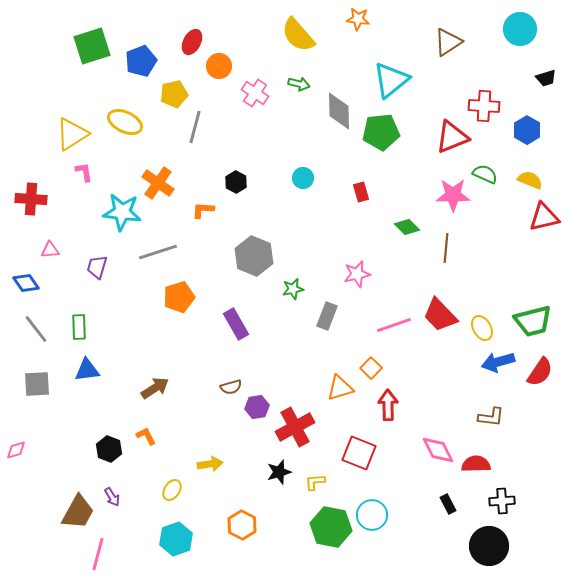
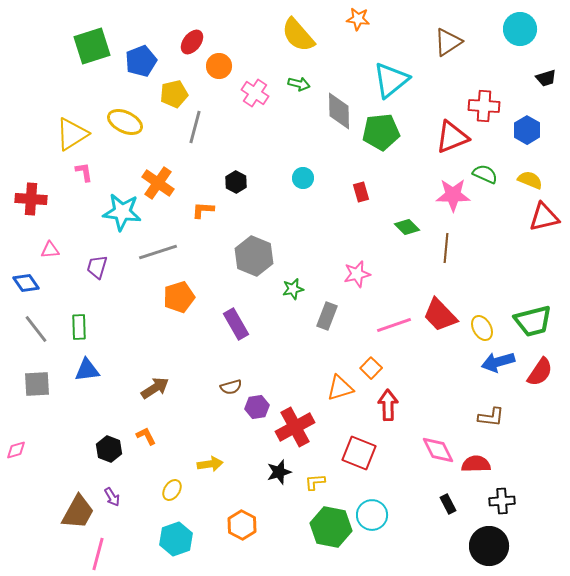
red ellipse at (192, 42): rotated 10 degrees clockwise
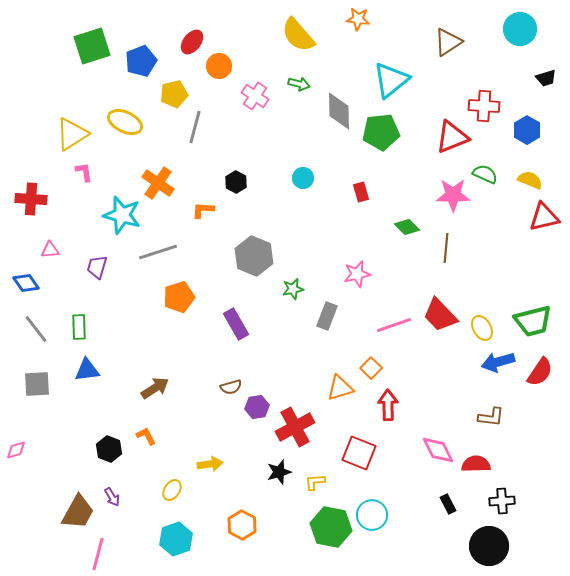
pink cross at (255, 93): moved 3 px down
cyan star at (122, 212): moved 3 px down; rotated 9 degrees clockwise
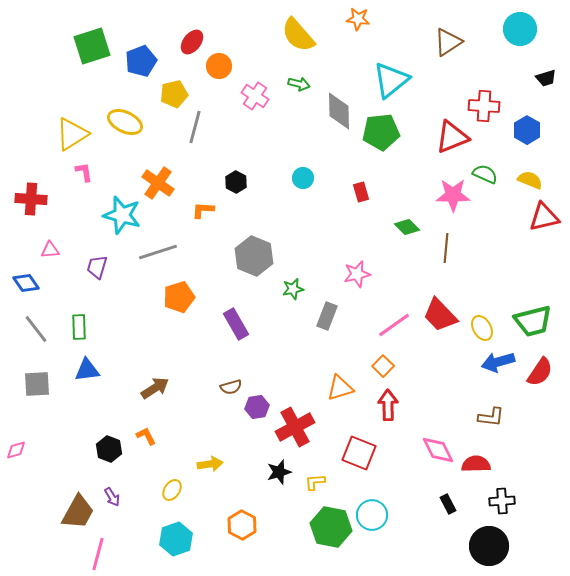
pink line at (394, 325): rotated 16 degrees counterclockwise
orange square at (371, 368): moved 12 px right, 2 px up
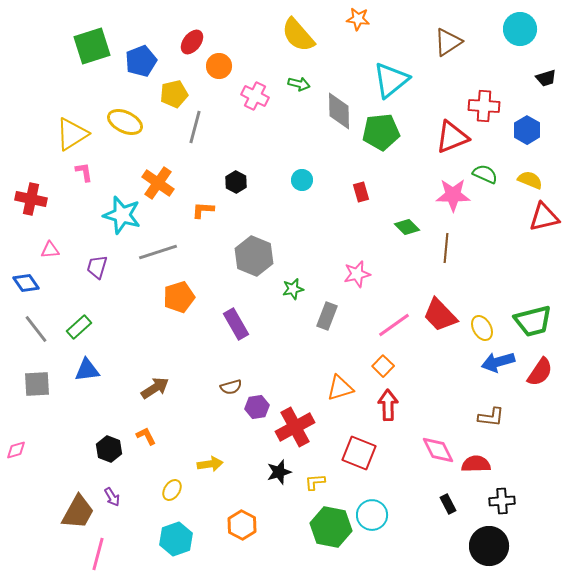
pink cross at (255, 96): rotated 8 degrees counterclockwise
cyan circle at (303, 178): moved 1 px left, 2 px down
red cross at (31, 199): rotated 8 degrees clockwise
green rectangle at (79, 327): rotated 50 degrees clockwise
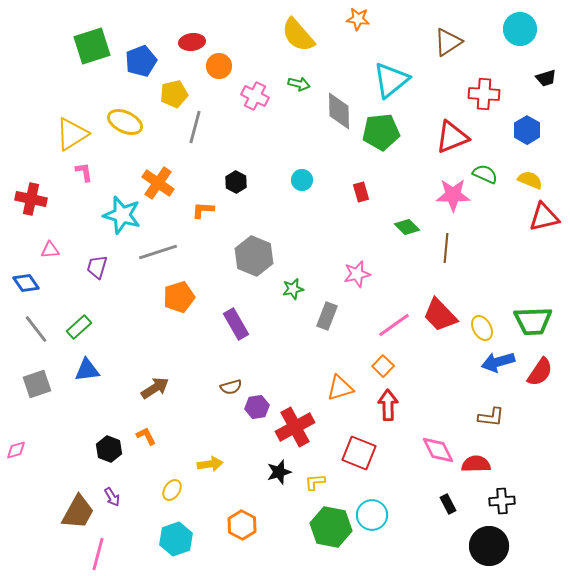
red ellipse at (192, 42): rotated 45 degrees clockwise
red cross at (484, 106): moved 12 px up
green trapezoid at (533, 321): rotated 12 degrees clockwise
gray square at (37, 384): rotated 16 degrees counterclockwise
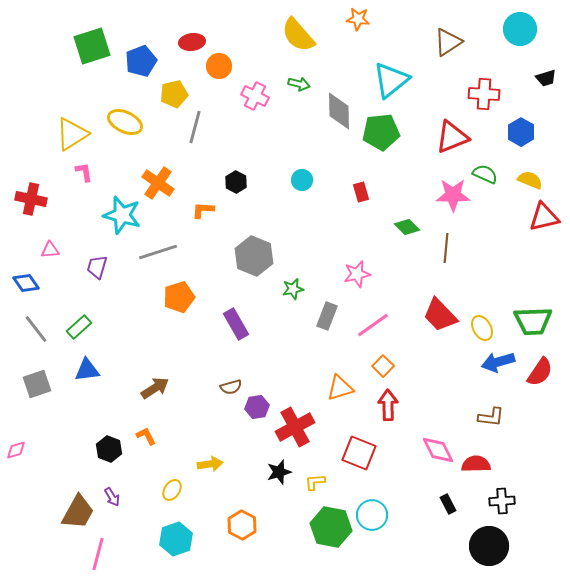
blue hexagon at (527, 130): moved 6 px left, 2 px down
pink line at (394, 325): moved 21 px left
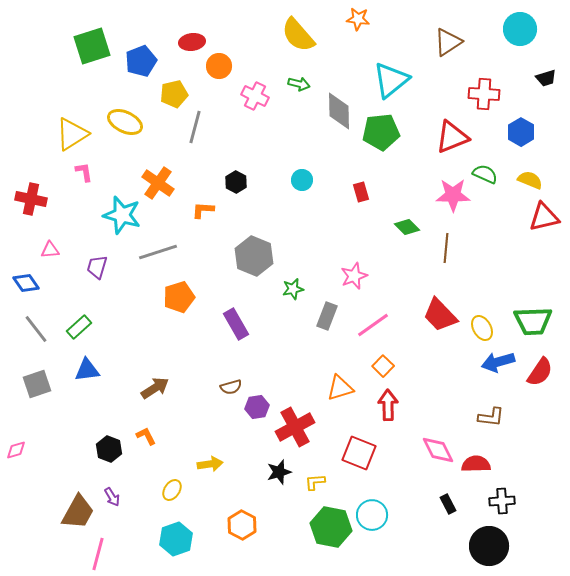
pink star at (357, 274): moved 3 px left, 2 px down; rotated 8 degrees counterclockwise
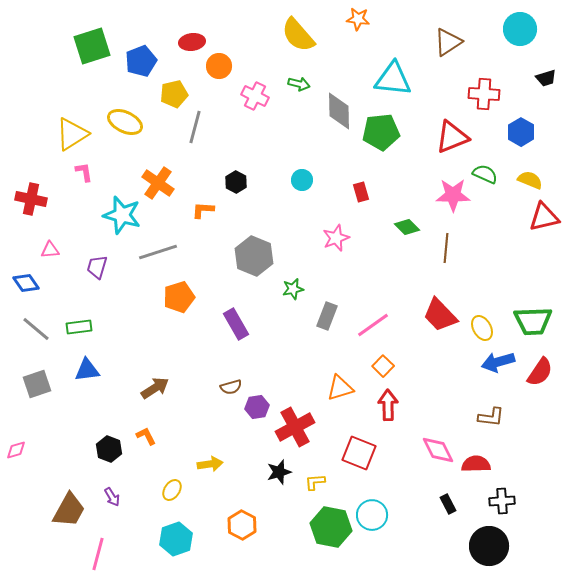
cyan triangle at (391, 80): moved 2 px right, 1 px up; rotated 45 degrees clockwise
pink star at (354, 276): moved 18 px left, 38 px up
green rectangle at (79, 327): rotated 35 degrees clockwise
gray line at (36, 329): rotated 12 degrees counterclockwise
brown trapezoid at (78, 512): moved 9 px left, 2 px up
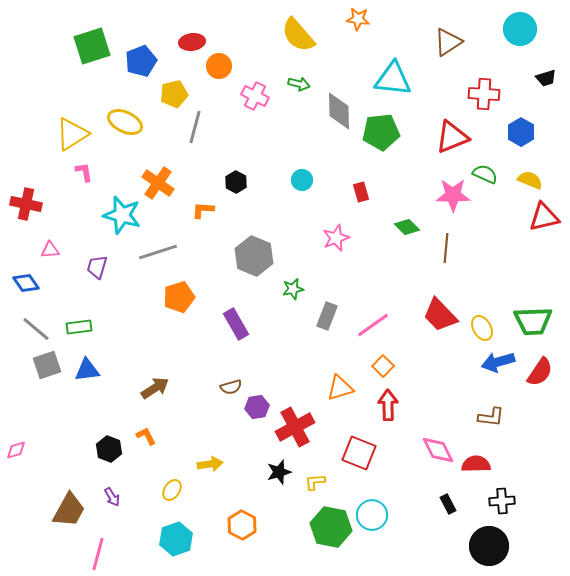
red cross at (31, 199): moved 5 px left, 5 px down
gray square at (37, 384): moved 10 px right, 19 px up
